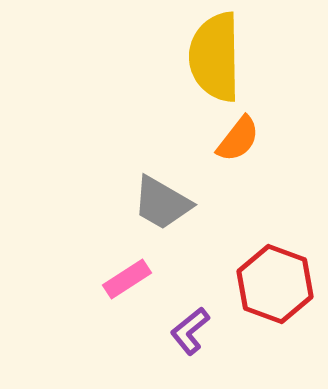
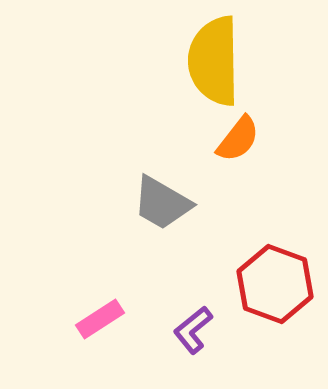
yellow semicircle: moved 1 px left, 4 px down
pink rectangle: moved 27 px left, 40 px down
purple L-shape: moved 3 px right, 1 px up
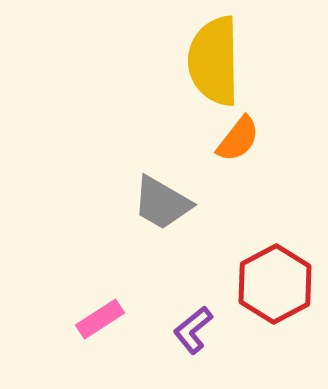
red hexagon: rotated 12 degrees clockwise
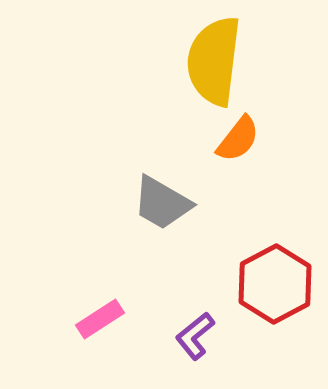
yellow semicircle: rotated 8 degrees clockwise
purple L-shape: moved 2 px right, 6 px down
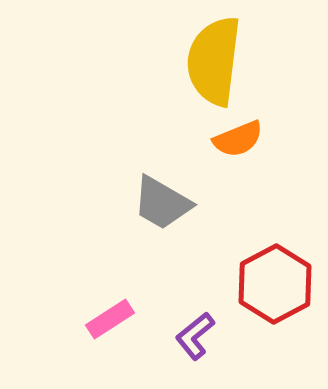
orange semicircle: rotated 30 degrees clockwise
pink rectangle: moved 10 px right
